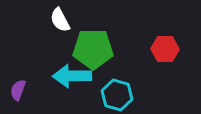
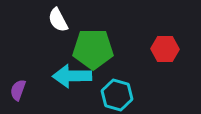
white semicircle: moved 2 px left
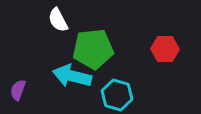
green pentagon: rotated 6 degrees counterclockwise
cyan arrow: rotated 15 degrees clockwise
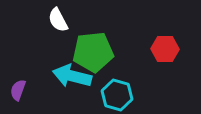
green pentagon: moved 3 px down
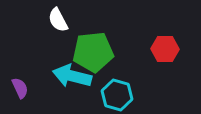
purple semicircle: moved 2 px right, 2 px up; rotated 135 degrees clockwise
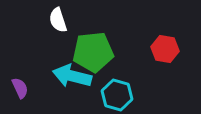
white semicircle: rotated 10 degrees clockwise
red hexagon: rotated 8 degrees clockwise
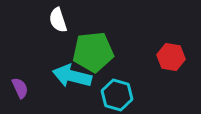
red hexagon: moved 6 px right, 8 px down
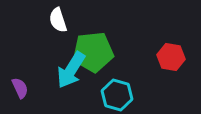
cyan arrow: moved 1 px left, 6 px up; rotated 72 degrees counterclockwise
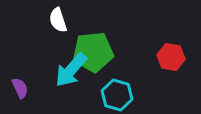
cyan arrow: rotated 9 degrees clockwise
